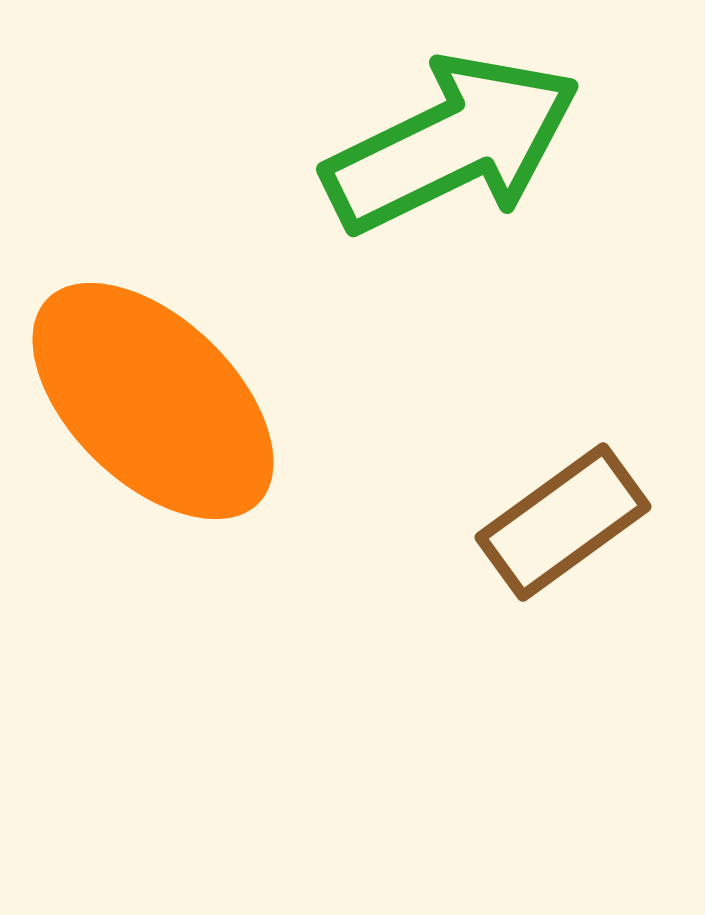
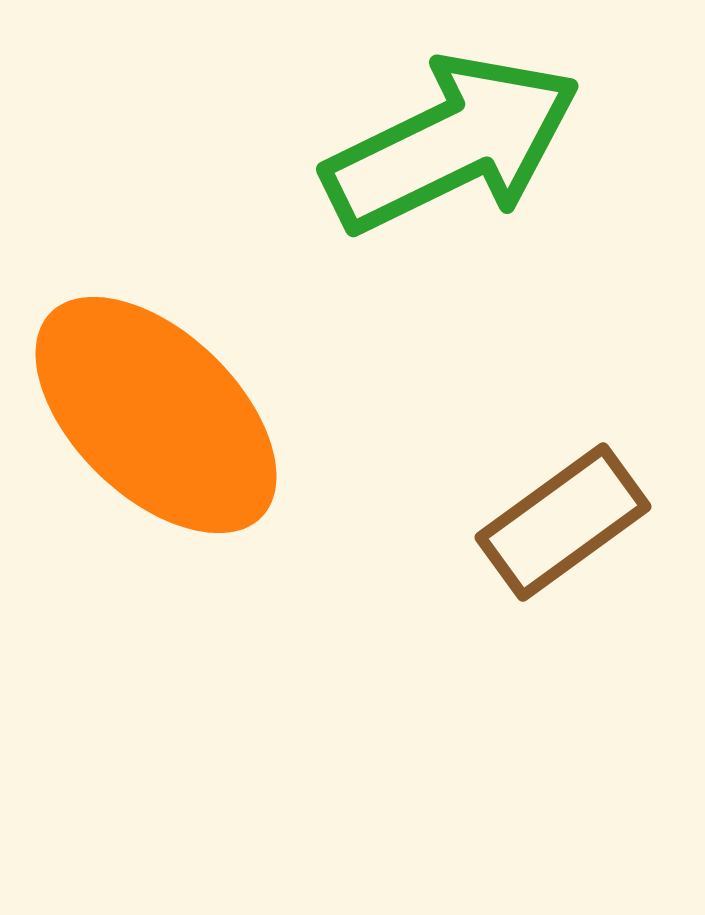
orange ellipse: moved 3 px right, 14 px down
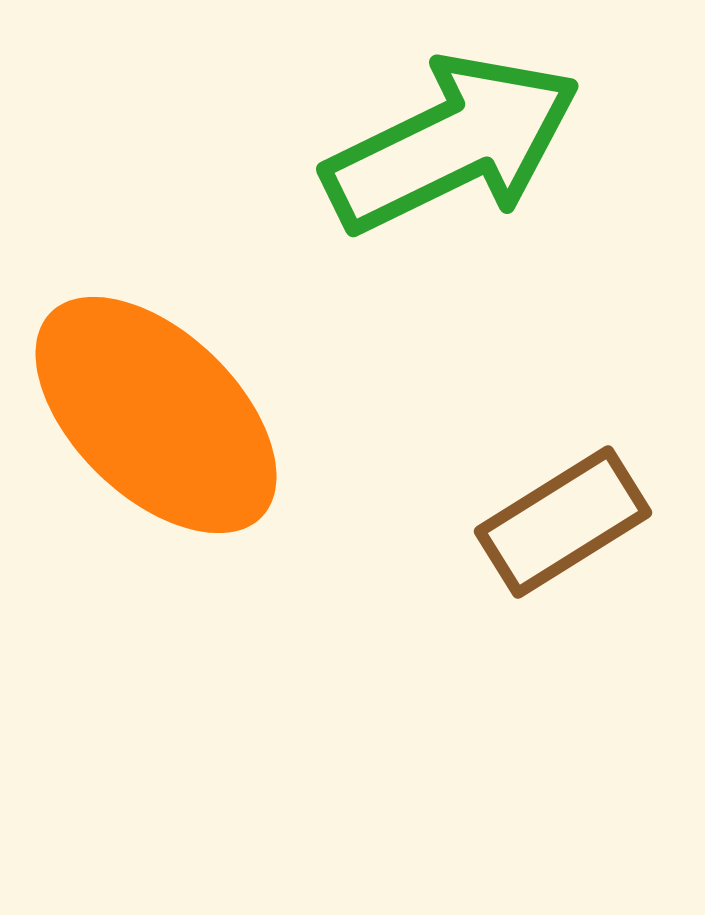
brown rectangle: rotated 4 degrees clockwise
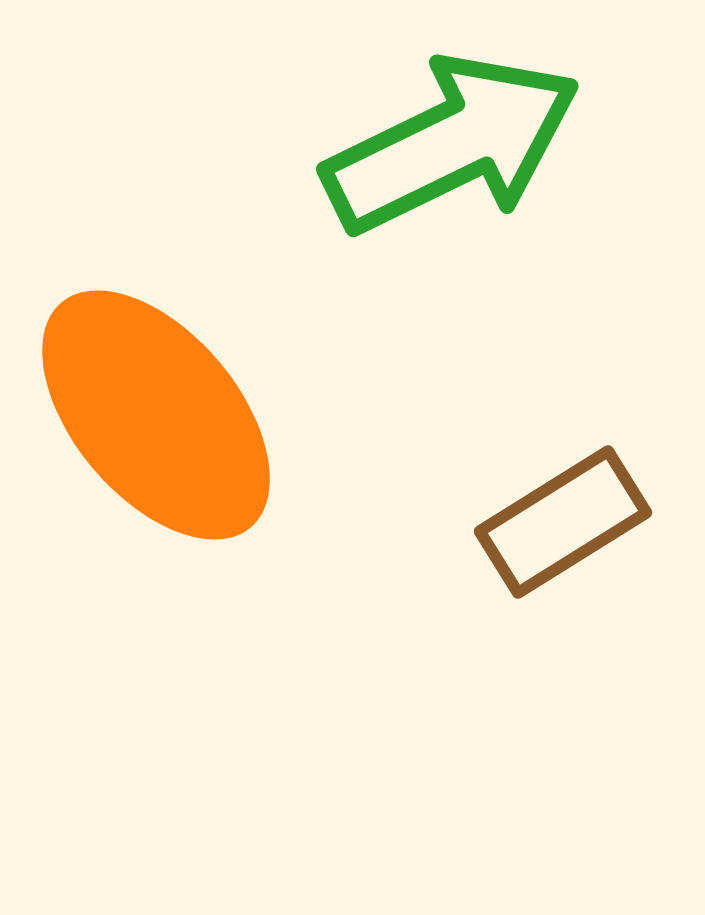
orange ellipse: rotated 6 degrees clockwise
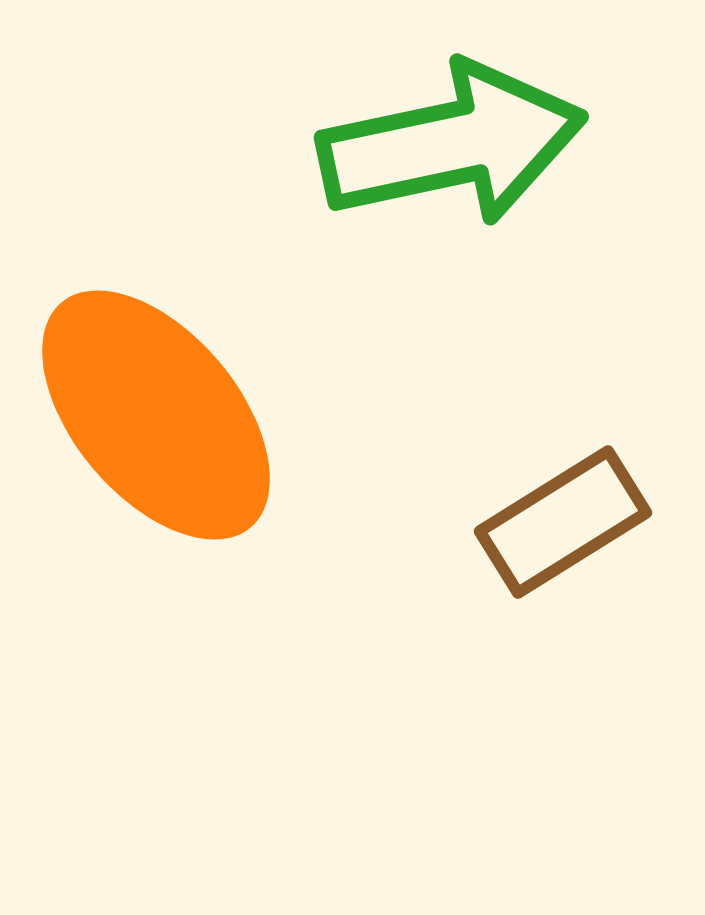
green arrow: rotated 14 degrees clockwise
